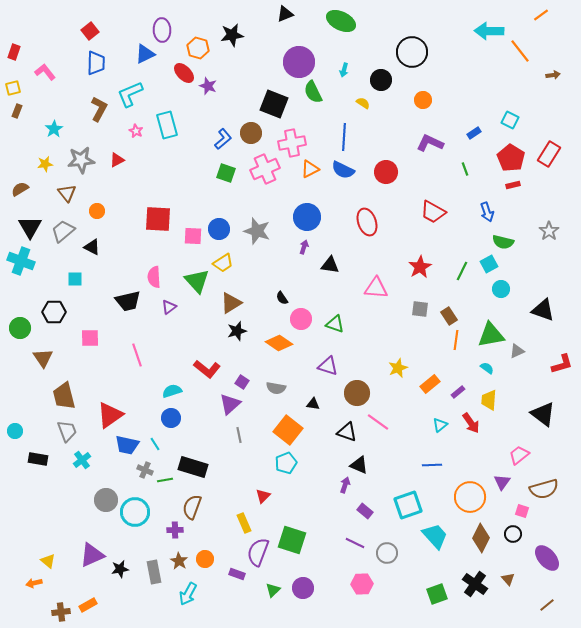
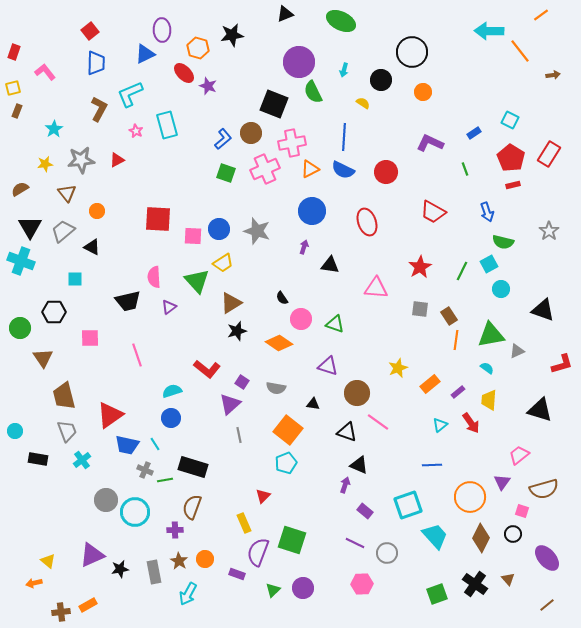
orange circle at (423, 100): moved 8 px up
blue circle at (307, 217): moved 5 px right, 6 px up
black triangle at (543, 414): moved 3 px left, 4 px up; rotated 20 degrees counterclockwise
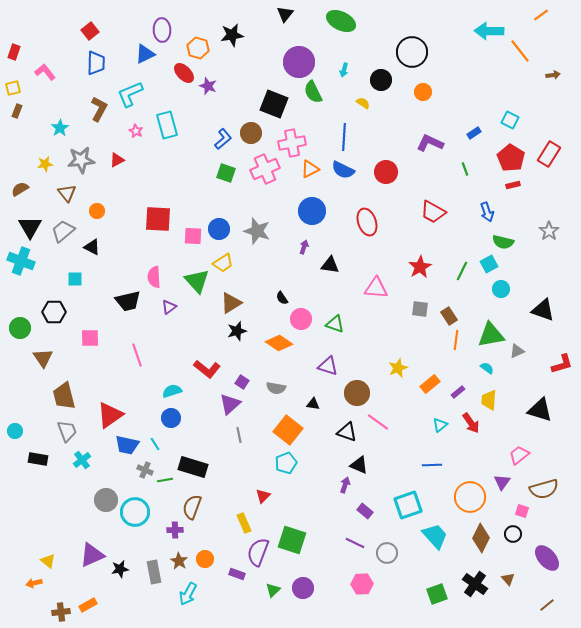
black triangle at (285, 14): rotated 30 degrees counterclockwise
cyan star at (54, 129): moved 6 px right, 1 px up
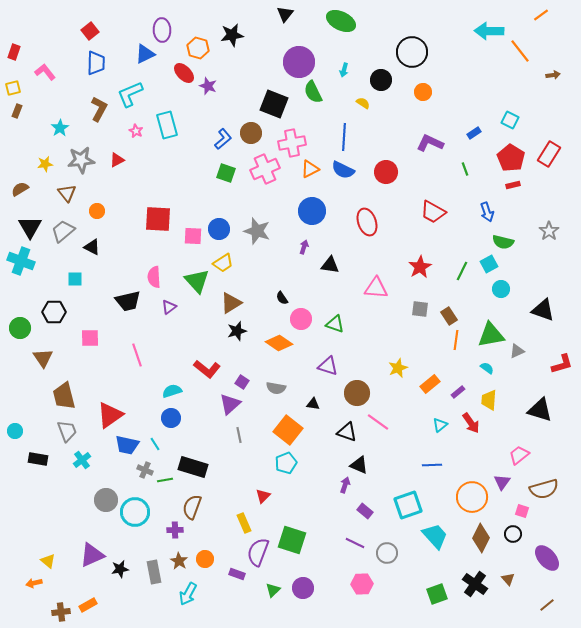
orange circle at (470, 497): moved 2 px right
